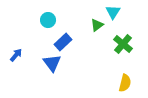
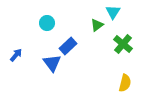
cyan circle: moved 1 px left, 3 px down
blue rectangle: moved 5 px right, 4 px down
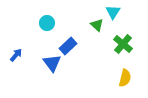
green triangle: rotated 40 degrees counterclockwise
yellow semicircle: moved 5 px up
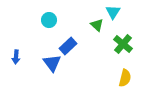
cyan circle: moved 2 px right, 3 px up
blue arrow: moved 2 px down; rotated 144 degrees clockwise
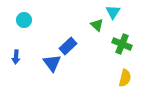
cyan circle: moved 25 px left
green cross: moved 1 px left; rotated 18 degrees counterclockwise
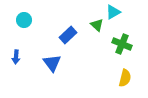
cyan triangle: rotated 28 degrees clockwise
blue rectangle: moved 11 px up
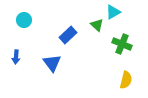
yellow semicircle: moved 1 px right, 2 px down
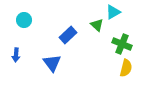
blue arrow: moved 2 px up
yellow semicircle: moved 12 px up
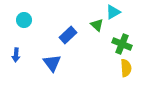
yellow semicircle: rotated 18 degrees counterclockwise
